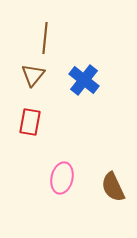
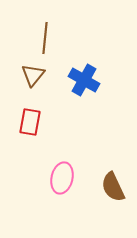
blue cross: rotated 8 degrees counterclockwise
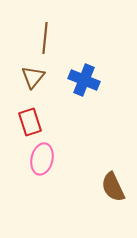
brown triangle: moved 2 px down
blue cross: rotated 8 degrees counterclockwise
red rectangle: rotated 28 degrees counterclockwise
pink ellipse: moved 20 px left, 19 px up
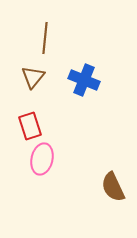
red rectangle: moved 4 px down
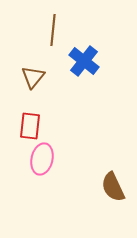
brown line: moved 8 px right, 8 px up
blue cross: moved 19 px up; rotated 16 degrees clockwise
red rectangle: rotated 24 degrees clockwise
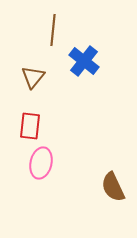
pink ellipse: moved 1 px left, 4 px down
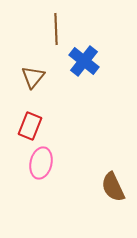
brown line: moved 3 px right, 1 px up; rotated 8 degrees counterclockwise
red rectangle: rotated 16 degrees clockwise
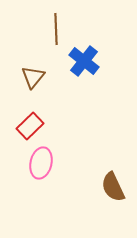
red rectangle: rotated 24 degrees clockwise
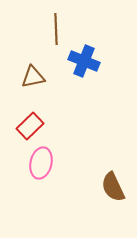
blue cross: rotated 16 degrees counterclockwise
brown triangle: rotated 40 degrees clockwise
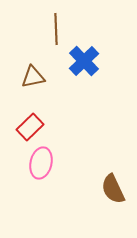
blue cross: rotated 24 degrees clockwise
red rectangle: moved 1 px down
brown semicircle: moved 2 px down
